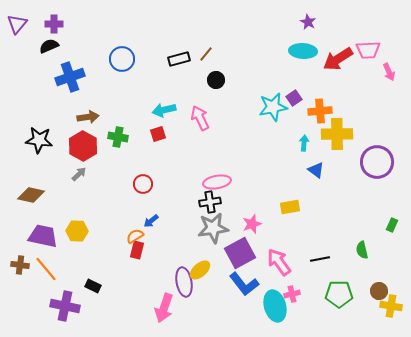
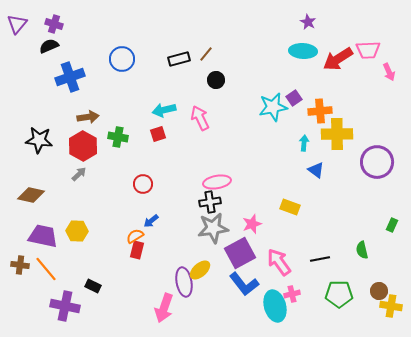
purple cross at (54, 24): rotated 18 degrees clockwise
yellow rectangle at (290, 207): rotated 30 degrees clockwise
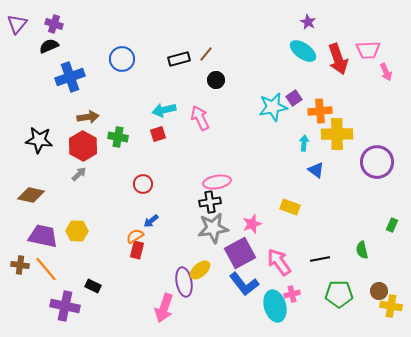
cyan ellipse at (303, 51): rotated 32 degrees clockwise
red arrow at (338, 59): rotated 76 degrees counterclockwise
pink arrow at (389, 72): moved 3 px left
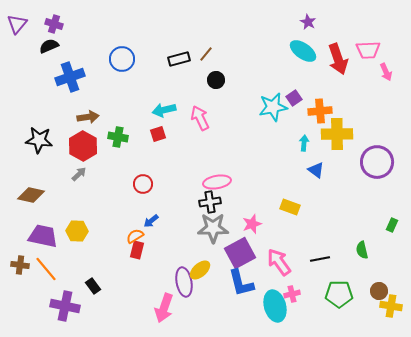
gray star at (213, 228): rotated 8 degrees clockwise
blue L-shape at (244, 284): moved 3 px left, 1 px up; rotated 24 degrees clockwise
black rectangle at (93, 286): rotated 28 degrees clockwise
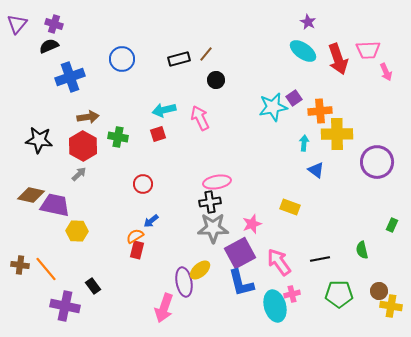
purple trapezoid at (43, 236): moved 12 px right, 31 px up
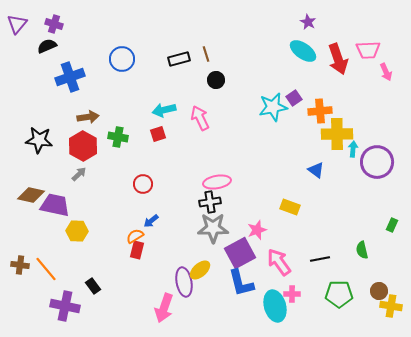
black semicircle at (49, 46): moved 2 px left
brown line at (206, 54): rotated 56 degrees counterclockwise
cyan arrow at (304, 143): moved 49 px right, 6 px down
pink star at (252, 224): moved 5 px right, 6 px down
pink cross at (292, 294): rotated 14 degrees clockwise
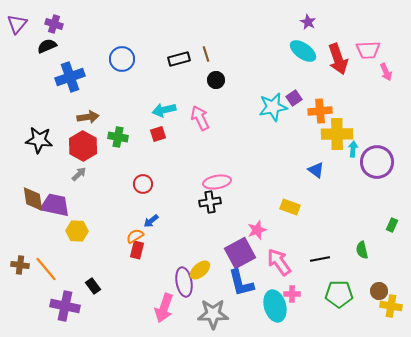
brown diamond at (31, 195): moved 2 px right, 4 px down; rotated 68 degrees clockwise
gray star at (213, 228): moved 86 px down
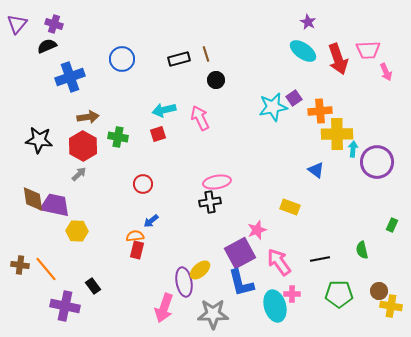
orange semicircle at (135, 236): rotated 24 degrees clockwise
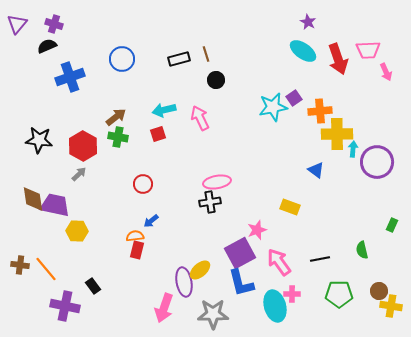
brown arrow at (88, 117): moved 28 px right; rotated 30 degrees counterclockwise
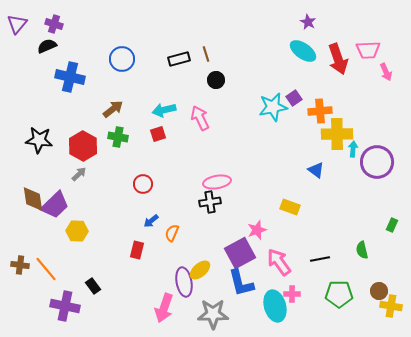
blue cross at (70, 77): rotated 32 degrees clockwise
brown arrow at (116, 117): moved 3 px left, 8 px up
purple trapezoid at (55, 205): rotated 124 degrees clockwise
orange semicircle at (135, 236): moved 37 px right, 3 px up; rotated 60 degrees counterclockwise
